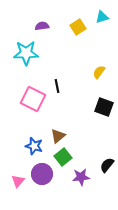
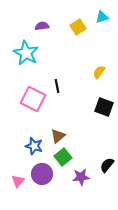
cyan star: rotated 30 degrees clockwise
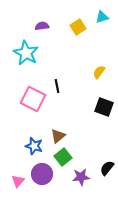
black semicircle: moved 3 px down
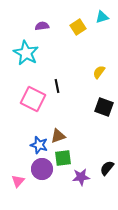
brown triangle: rotated 21 degrees clockwise
blue star: moved 5 px right, 1 px up
green square: moved 1 px down; rotated 30 degrees clockwise
purple circle: moved 5 px up
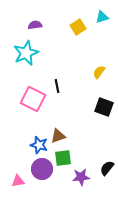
purple semicircle: moved 7 px left, 1 px up
cyan star: rotated 20 degrees clockwise
pink triangle: rotated 40 degrees clockwise
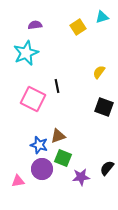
green square: rotated 30 degrees clockwise
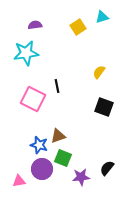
cyan star: rotated 15 degrees clockwise
pink triangle: moved 1 px right
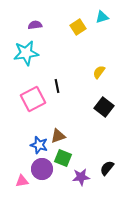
pink square: rotated 35 degrees clockwise
black square: rotated 18 degrees clockwise
pink triangle: moved 3 px right
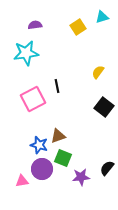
yellow semicircle: moved 1 px left
